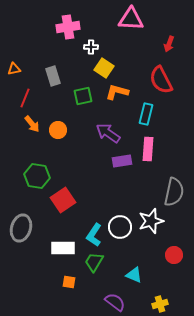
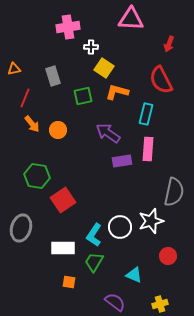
red circle: moved 6 px left, 1 px down
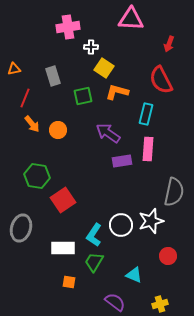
white circle: moved 1 px right, 2 px up
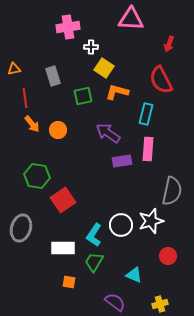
red line: rotated 30 degrees counterclockwise
gray semicircle: moved 2 px left, 1 px up
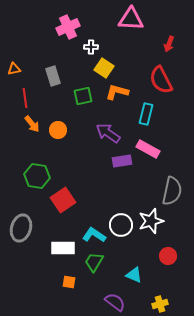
pink cross: rotated 15 degrees counterclockwise
pink rectangle: rotated 65 degrees counterclockwise
cyan L-shape: rotated 90 degrees clockwise
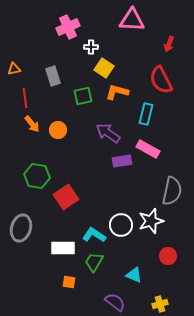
pink triangle: moved 1 px right, 1 px down
red square: moved 3 px right, 3 px up
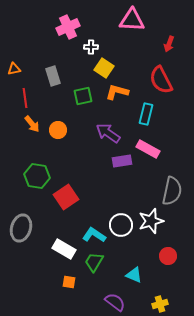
white rectangle: moved 1 px right, 1 px down; rotated 30 degrees clockwise
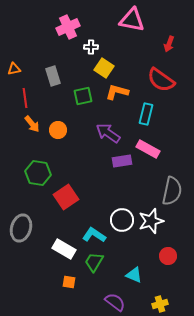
pink triangle: rotated 8 degrees clockwise
red semicircle: rotated 28 degrees counterclockwise
green hexagon: moved 1 px right, 3 px up
white circle: moved 1 px right, 5 px up
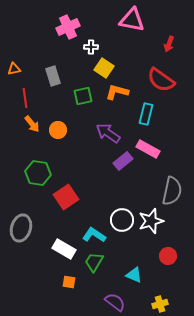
purple rectangle: moved 1 px right; rotated 30 degrees counterclockwise
